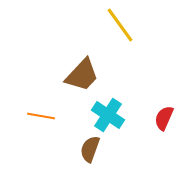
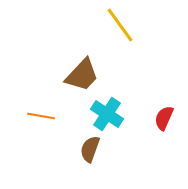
cyan cross: moved 1 px left, 1 px up
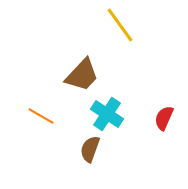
orange line: rotated 20 degrees clockwise
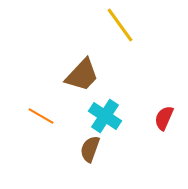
cyan cross: moved 2 px left, 2 px down
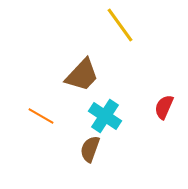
red semicircle: moved 11 px up
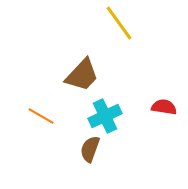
yellow line: moved 1 px left, 2 px up
red semicircle: rotated 75 degrees clockwise
cyan cross: rotated 32 degrees clockwise
